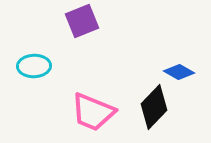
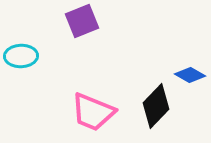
cyan ellipse: moved 13 px left, 10 px up
blue diamond: moved 11 px right, 3 px down
black diamond: moved 2 px right, 1 px up
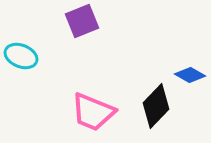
cyan ellipse: rotated 24 degrees clockwise
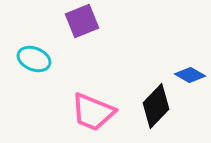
cyan ellipse: moved 13 px right, 3 px down
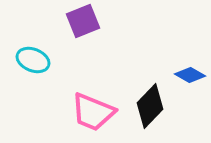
purple square: moved 1 px right
cyan ellipse: moved 1 px left, 1 px down
black diamond: moved 6 px left
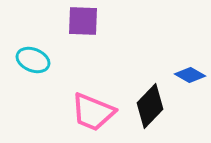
purple square: rotated 24 degrees clockwise
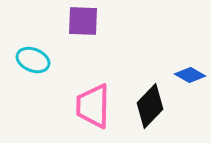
pink trapezoid: moved 6 px up; rotated 69 degrees clockwise
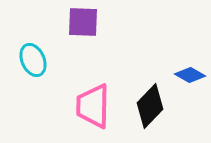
purple square: moved 1 px down
cyan ellipse: rotated 44 degrees clockwise
